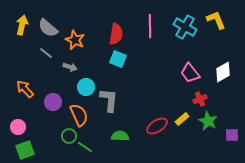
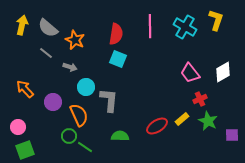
yellow L-shape: rotated 40 degrees clockwise
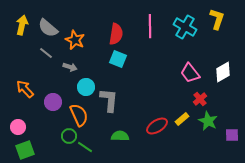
yellow L-shape: moved 1 px right, 1 px up
red cross: rotated 16 degrees counterclockwise
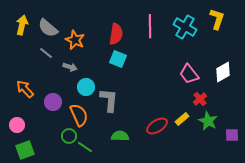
pink trapezoid: moved 1 px left, 1 px down
pink circle: moved 1 px left, 2 px up
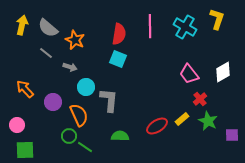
red semicircle: moved 3 px right
green square: rotated 18 degrees clockwise
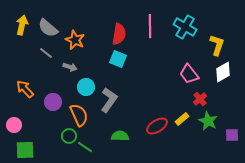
yellow L-shape: moved 26 px down
gray L-shape: rotated 30 degrees clockwise
pink circle: moved 3 px left
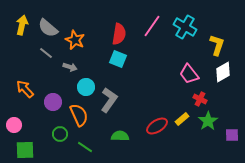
pink line: moved 2 px right; rotated 35 degrees clockwise
red cross: rotated 24 degrees counterclockwise
green star: rotated 12 degrees clockwise
green circle: moved 9 px left, 2 px up
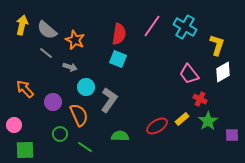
gray semicircle: moved 1 px left, 2 px down
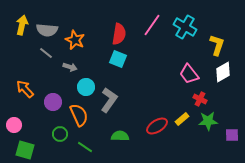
pink line: moved 1 px up
gray semicircle: rotated 35 degrees counterclockwise
green star: rotated 30 degrees clockwise
green square: rotated 18 degrees clockwise
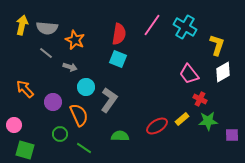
gray semicircle: moved 2 px up
green line: moved 1 px left, 1 px down
